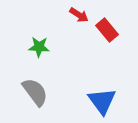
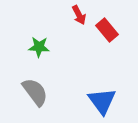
red arrow: rotated 30 degrees clockwise
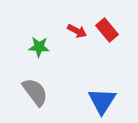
red arrow: moved 2 px left, 16 px down; rotated 36 degrees counterclockwise
blue triangle: rotated 8 degrees clockwise
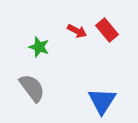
green star: rotated 15 degrees clockwise
gray semicircle: moved 3 px left, 4 px up
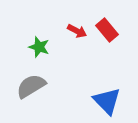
gray semicircle: moved 1 px left, 2 px up; rotated 84 degrees counterclockwise
blue triangle: moved 5 px right; rotated 16 degrees counterclockwise
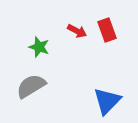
red rectangle: rotated 20 degrees clockwise
blue triangle: rotated 28 degrees clockwise
